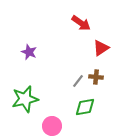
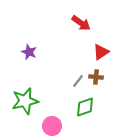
red triangle: moved 4 px down
green star: moved 2 px down
green diamond: rotated 10 degrees counterclockwise
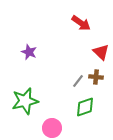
red triangle: rotated 42 degrees counterclockwise
pink circle: moved 2 px down
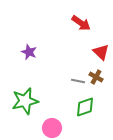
brown cross: rotated 24 degrees clockwise
gray line: rotated 64 degrees clockwise
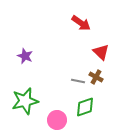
purple star: moved 4 px left, 4 px down
pink circle: moved 5 px right, 8 px up
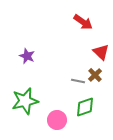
red arrow: moved 2 px right, 1 px up
purple star: moved 2 px right
brown cross: moved 1 px left, 2 px up; rotated 16 degrees clockwise
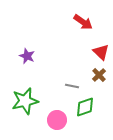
brown cross: moved 4 px right
gray line: moved 6 px left, 5 px down
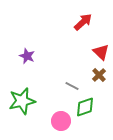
red arrow: rotated 78 degrees counterclockwise
gray line: rotated 16 degrees clockwise
green star: moved 3 px left
pink circle: moved 4 px right, 1 px down
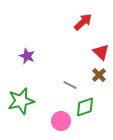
gray line: moved 2 px left, 1 px up
green star: moved 1 px left
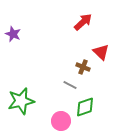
purple star: moved 14 px left, 22 px up
brown cross: moved 16 px left, 8 px up; rotated 24 degrees counterclockwise
